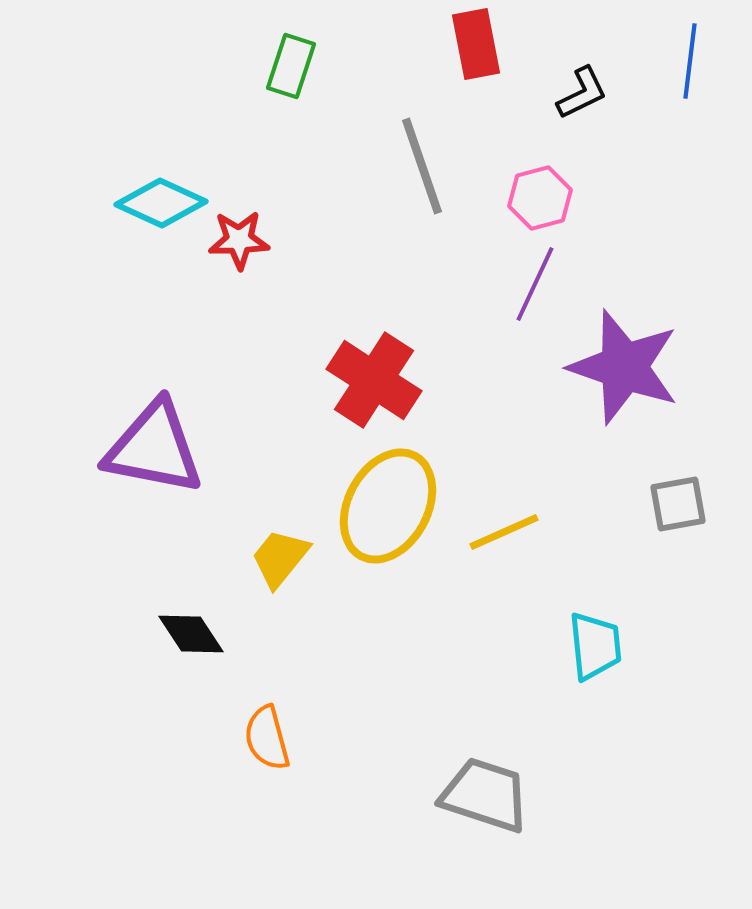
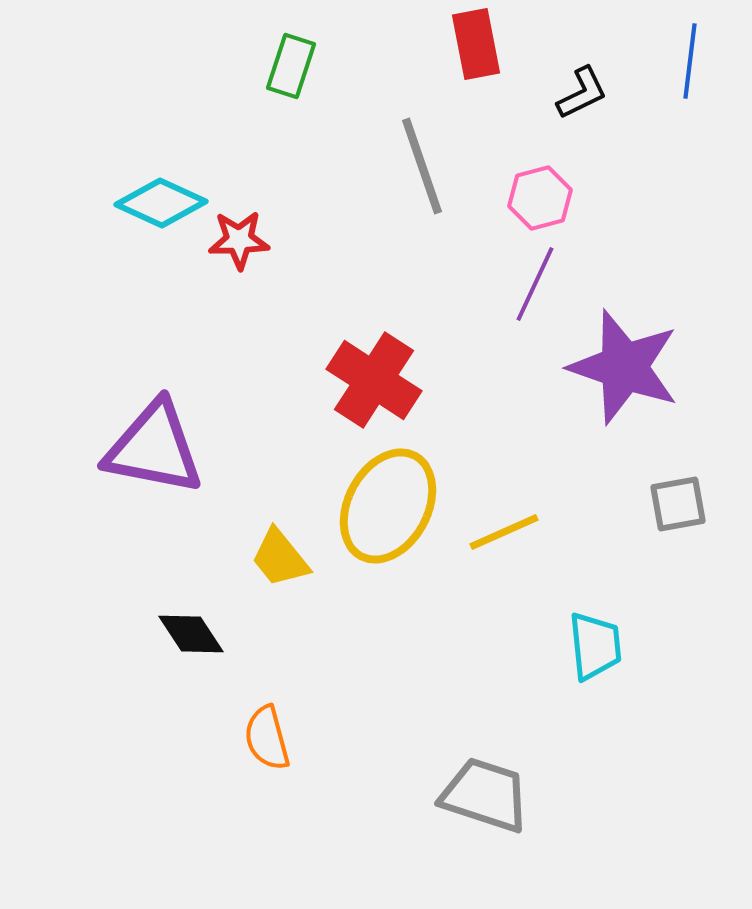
yellow trapezoid: rotated 78 degrees counterclockwise
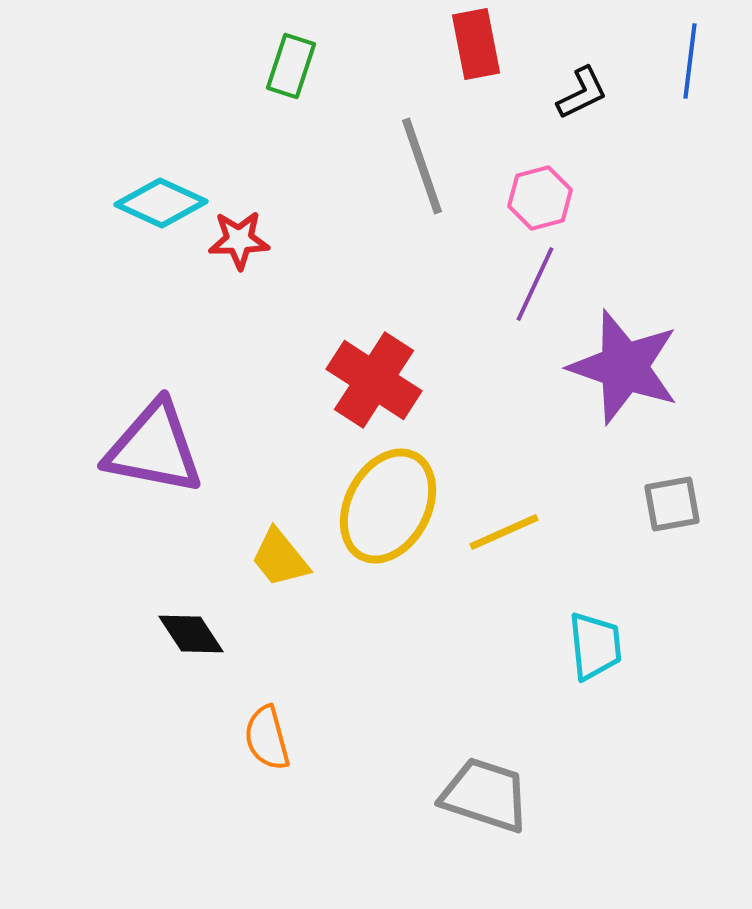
gray square: moved 6 px left
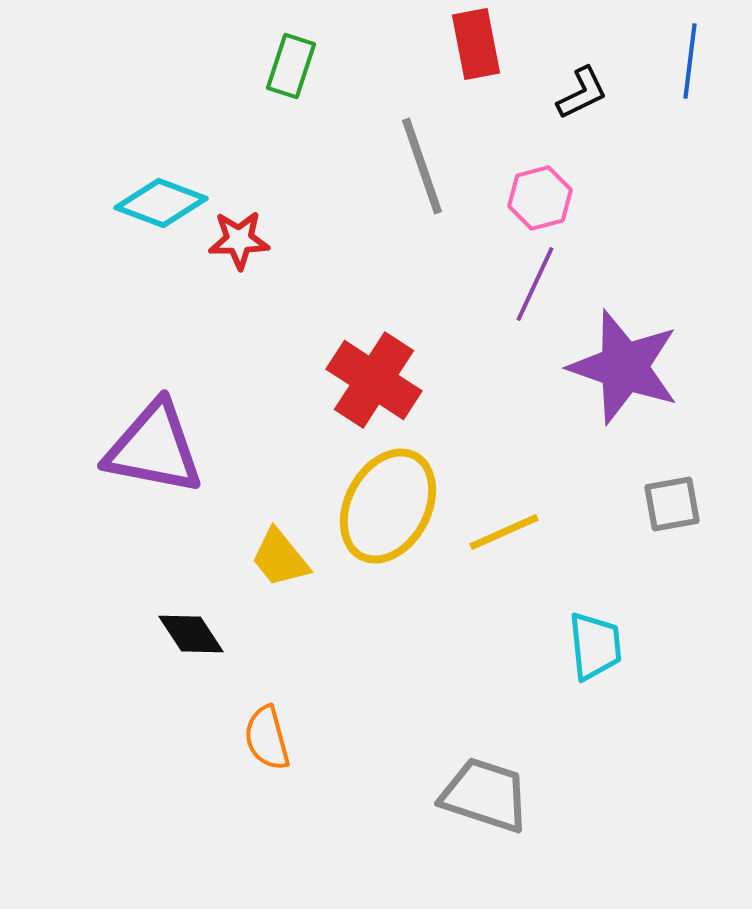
cyan diamond: rotated 4 degrees counterclockwise
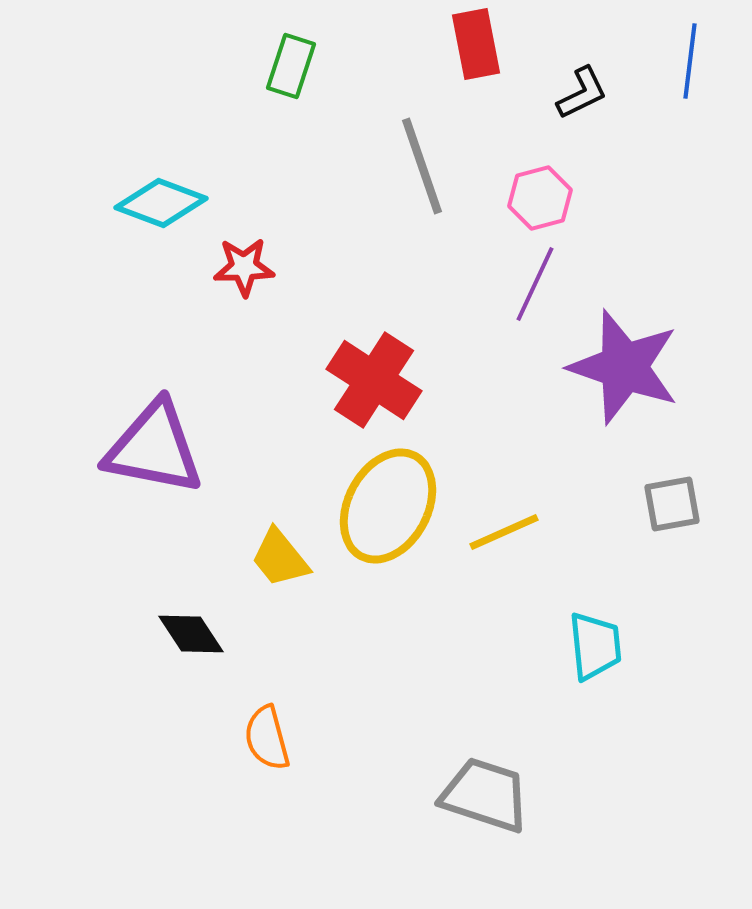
red star: moved 5 px right, 27 px down
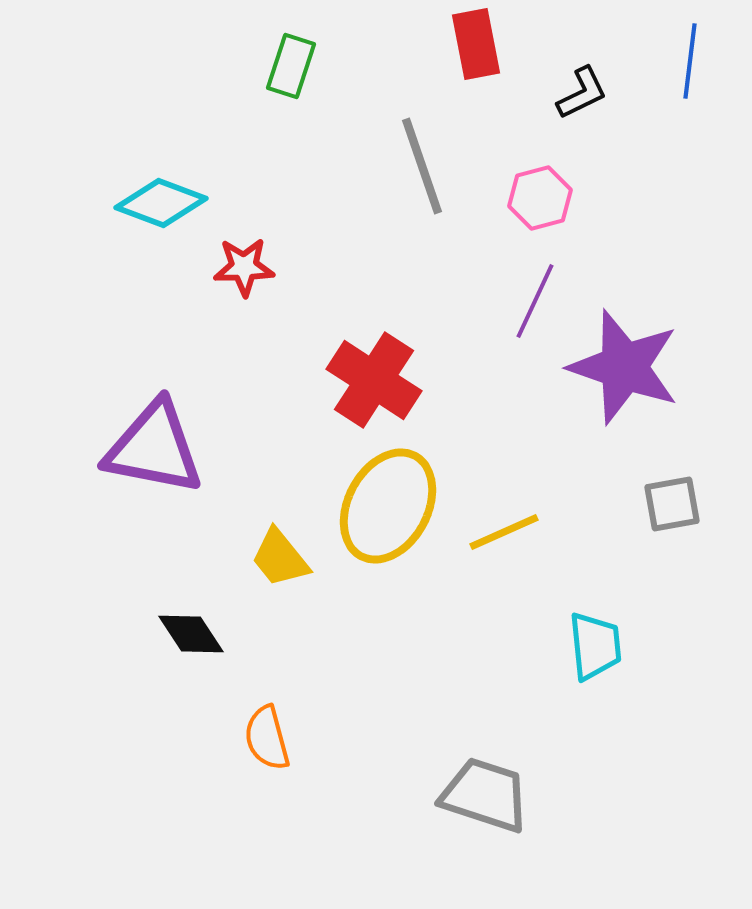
purple line: moved 17 px down
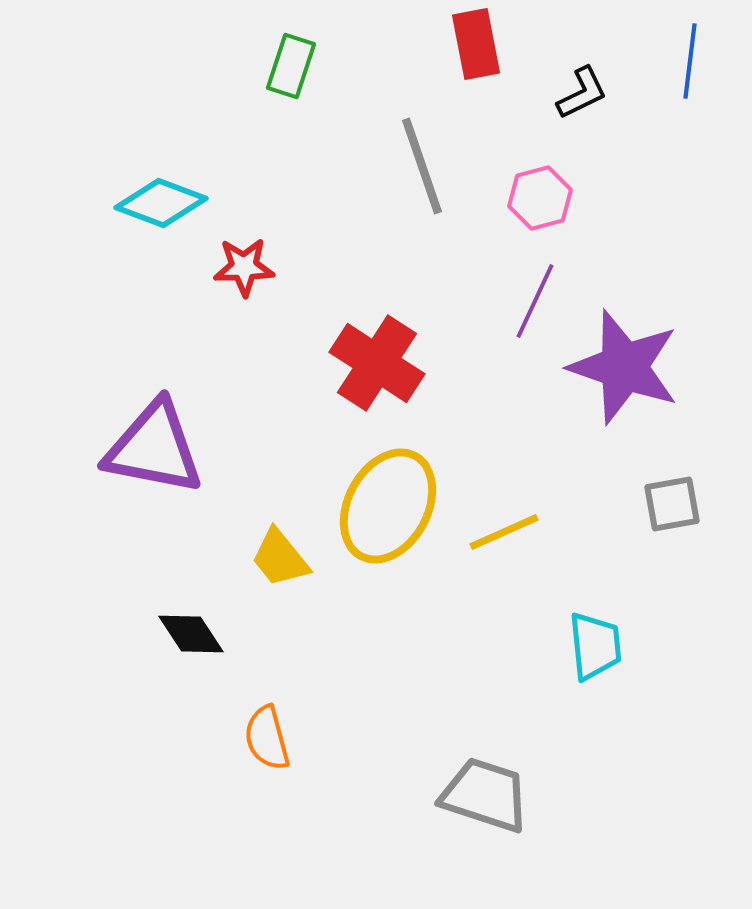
red cross: moved 3 px right, 17 px up
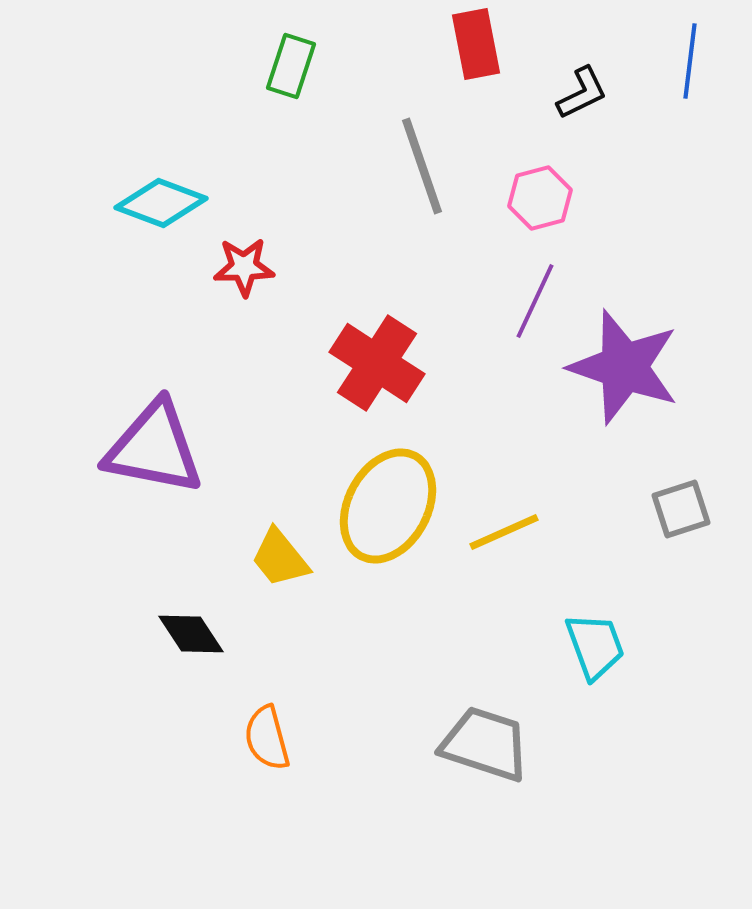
gray square: moved 9 px right, 5 px down; rotated 8 degrees counterclockwise
cyan trapezoid: rotated 14 degrees counterclockwise
gray trapezoid: moved 51 px up
